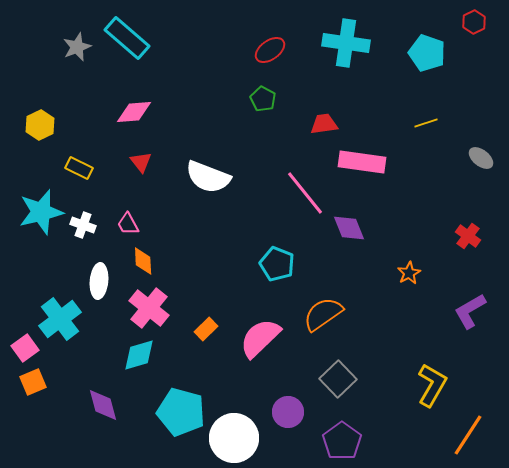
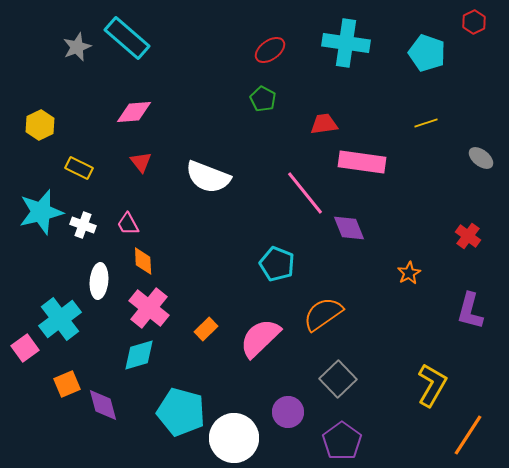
purple L-shape at (470, 311): rotated 45 degrees counterclockwise
orange square at (33, 382): moved 34 px right, 2 px down
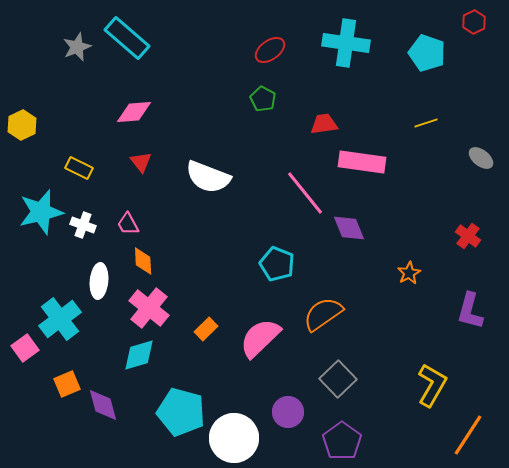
yellow hexagon at (40, 125): moved 18 px left
